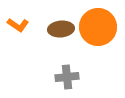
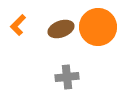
orange L-shape: rotated 100 degrees clockwise
brown ellipse: rotated 15 degrees counterclockwise
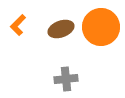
orange circle: moved 3 px right
gray cross: moved 1 px left, 2 px down
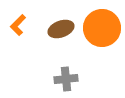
orange circle: moved 1 px right, 1 px down
